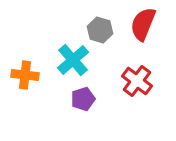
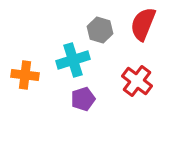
cyan cross: rotated 24 degrees clockwise
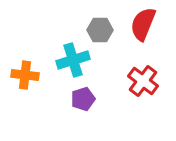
gray hexagon: rotated 15 degrees counterclockwise
red cross: moved 6 px right
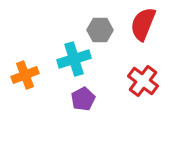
cyan cross: moved 1 px right, 1 px up
orange cross: rotated 28 degrees counterclockwise
purple pentagon: rotated 10 degrees counterclockwise
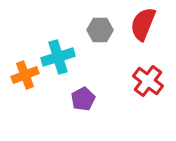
cyan cross: moved 16 px left, 2 px up
red cross: moved 5 px right
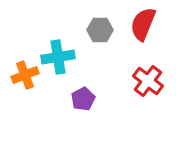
cyan cross: rotated 8 degrees clockwise
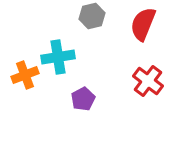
gray hexagon: moved 8 px left, 14 px up; rotated 15 degrees counterclockwise
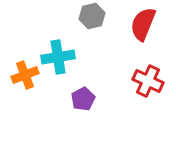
red cross: rotated 12 degrees counterclockwise
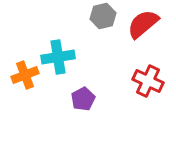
gray hexagon: moved 11 px right
red semicircle: rotated 28 degrees clockwise
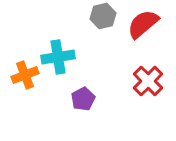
red cross: rotated 20 degrees clockwise
